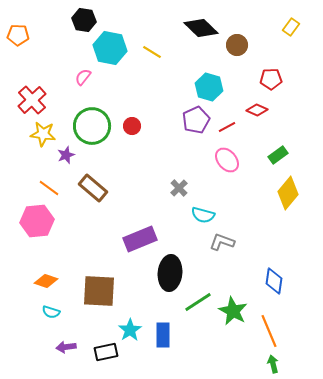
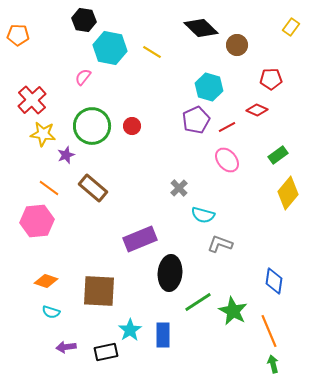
gray L-shape at (222, 242): moved 2 px left, 2 px down
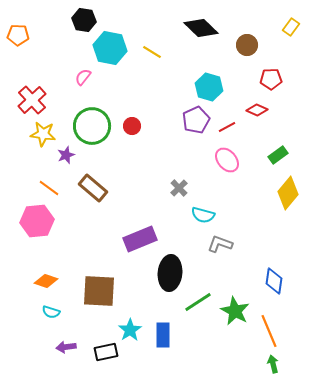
brown circle at (237, 45): moved 10 px right
green star at (233, 311): moved 2 px right
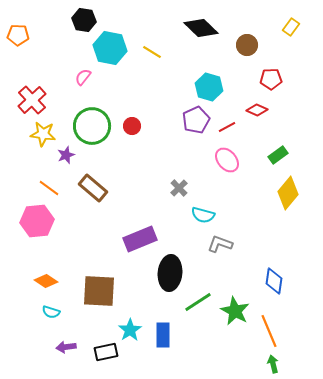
orange diamond at (46, 281): rotated 15 degrees clockwise
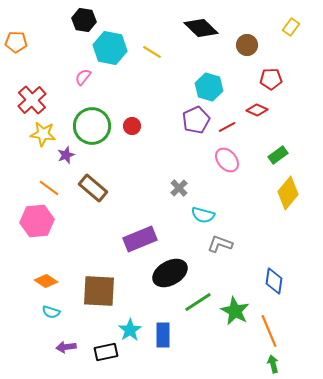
orange pentagon at (18, 35): moved 2 px left, 7 px down
black ellipse at (170, 273): rotated 56 degrees clockwise
